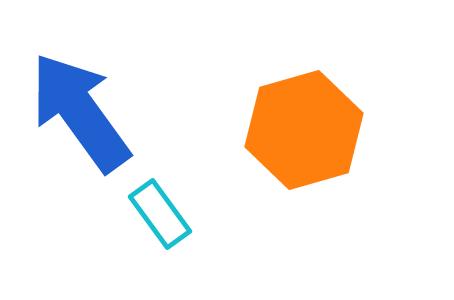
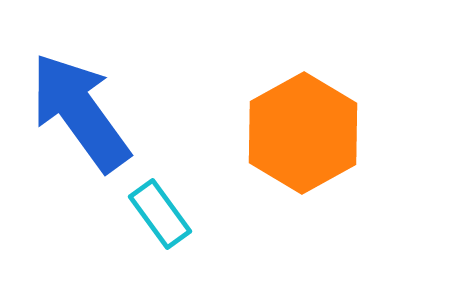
orange hexagon: moved 1 px left, 3 px down; rotated 13 degrees counterclockwise
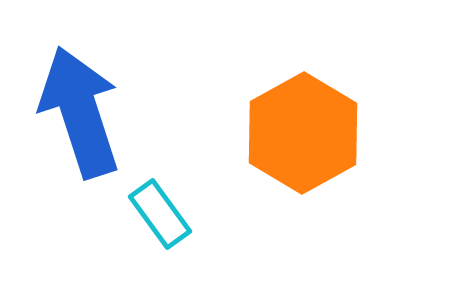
blue arrow: rotated 18 degrees clockwise
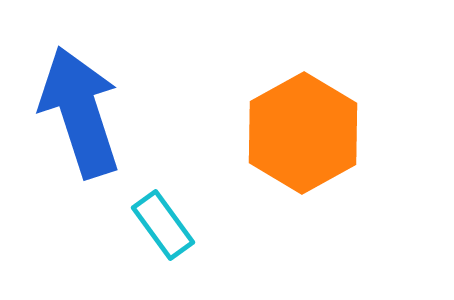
cyan rectangle: moved 3 px right, 11 px down
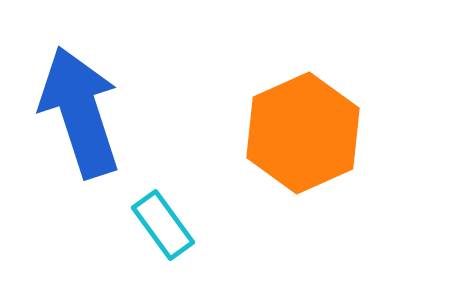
orange hexagon: rotated 5 degrees clockwise
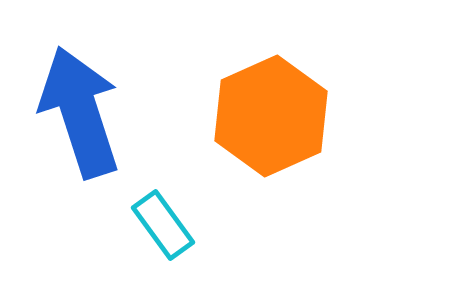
orange hexagon: moved 32 px left, 17 px up
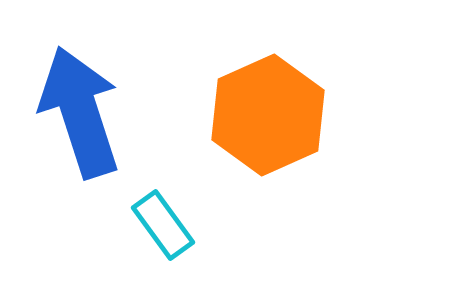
orange hexagon: moved 3 px left, 1 px up
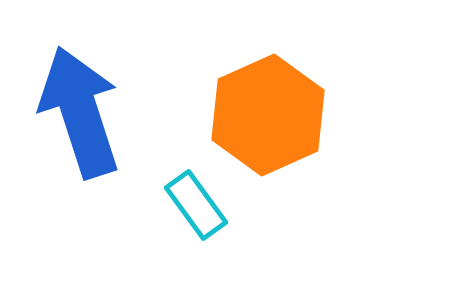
cyan rectangle: moved 33 px right, 20 px up
